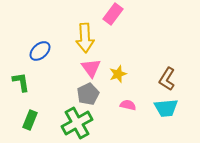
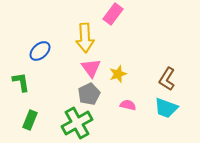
gray pentagon: moved 1 px right
cyan trapezoid: rotated 25 degrees clockwise
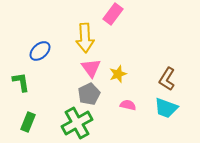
green rectangle: moved 2 px left, 2 px down
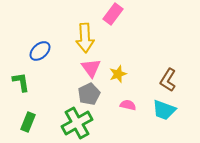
brown L-shape: moved 1 px right, 1 px down
cyan trapezoid: moved 2 px left, 2 px down
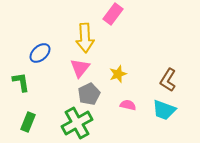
blue ellipse: moved 2 px down
pink triangle: moved 11 px left; rotated 15 degrees clockwise
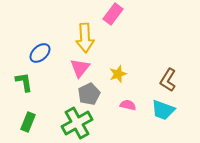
green L-shape: moved 3 px right
cyan trapezoid: moved 1 px left
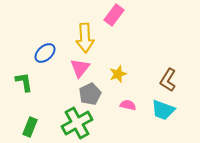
pink rectangle: moved 1 px right, 1 px down
blue ellipse: moved 5 px right
gray pentagon: moved 1 px right
green rectangle: moved 2 px right, 5 px down
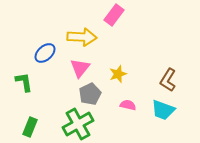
yellow arrow: moved 3 px left, 1 px up; rotated 84 degrees counterclockwise
green cross: moved 1 px right, 1 px down
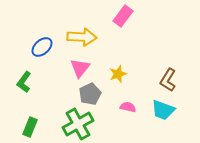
pink rectangle: moved 9 px right, 1 px down
blue ellipse: moved 3 px left, 6 px up
green L-shape: rotated 135 degrees counterclockwise
pink semicircle: moved 2 px down
